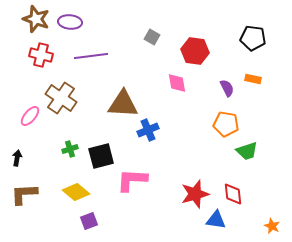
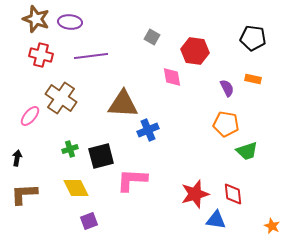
pink diamond: moved 5 px left, 6 px up
yellow diamond: moved 4 px up; rotated 24 degrees clockwise
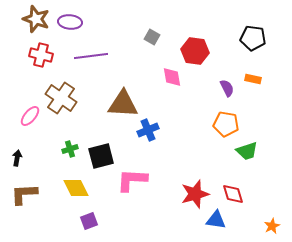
red diamond: rotated 10 degrees counterclockwise
orange star: rotated 21 degrees clockwise
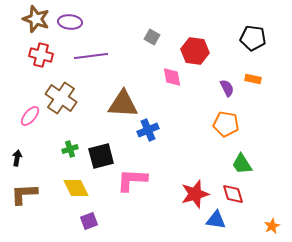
green trapezoid: moved 5 px left, 13 px down; rotated 75 degrees clockwise
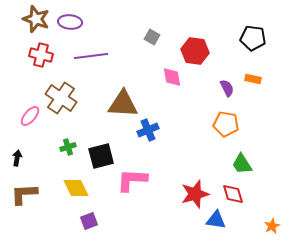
green cross: moved 2 px left, 2 px up
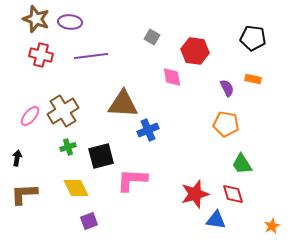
brown cross: moved 2 px right, 13 px down; rotated 24 degrees clockwise
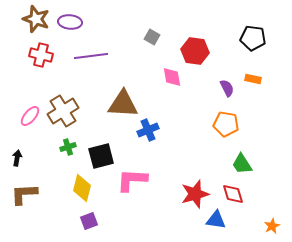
yellow diamond: moved 6 px right; rotated 40 degrees clockwise
